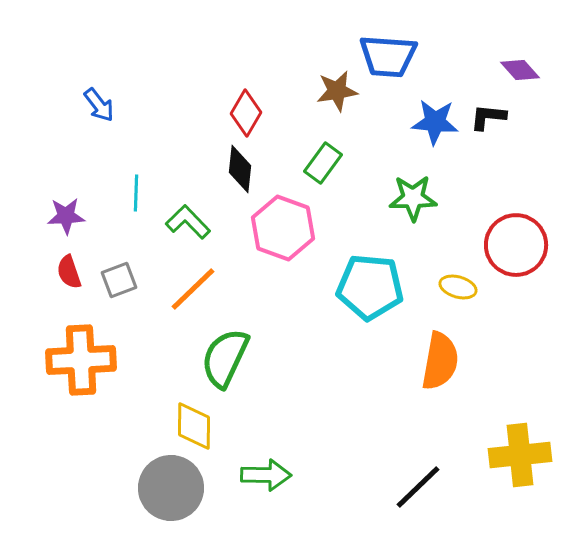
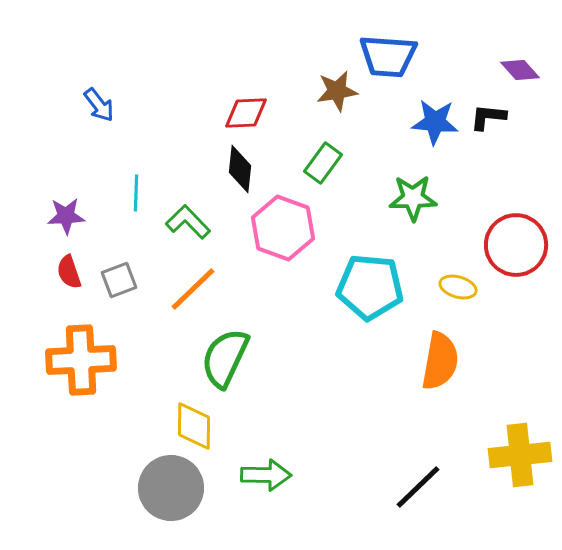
red diamond: rotated 57 degrees clockwise
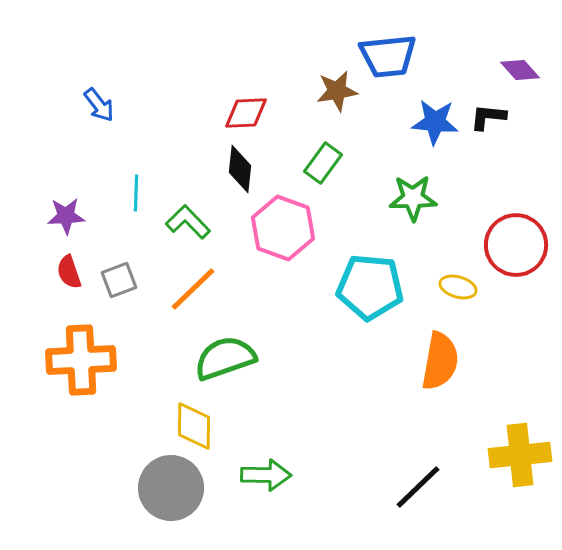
blue trapezoid: rotated 10 degrees counterclockwise
green semicircle: rotated 46 degrees clockwise
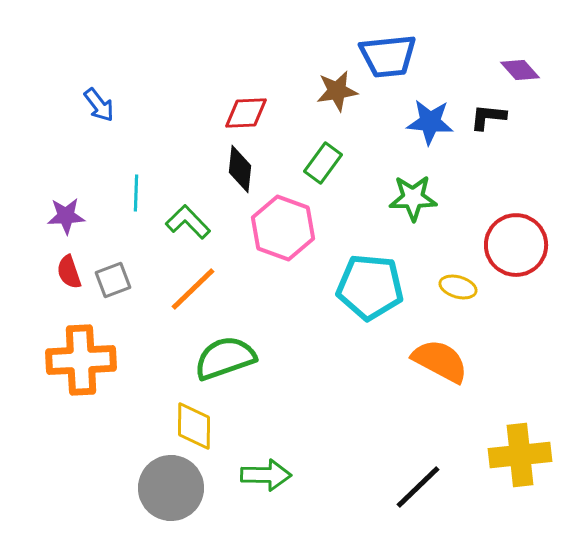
blue star: moved 5 px left
gray square: moved 6 px left
orange semicircle: rotated 72 degrees counterclockwise
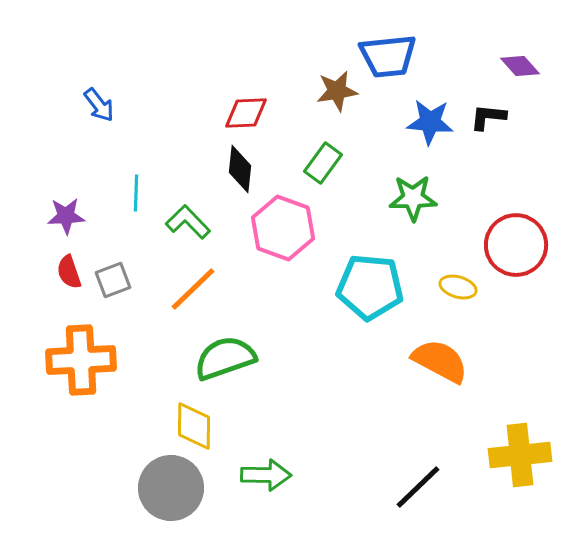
purple diamond: moved 4 px up
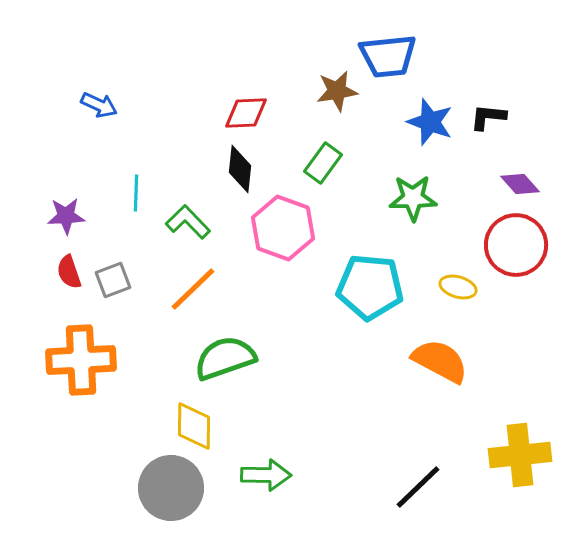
purple diamond: moved 118 px down
blue arrow: rotated 27 degrees counterclockwise
blue star: rotated 15 degrees clockwise
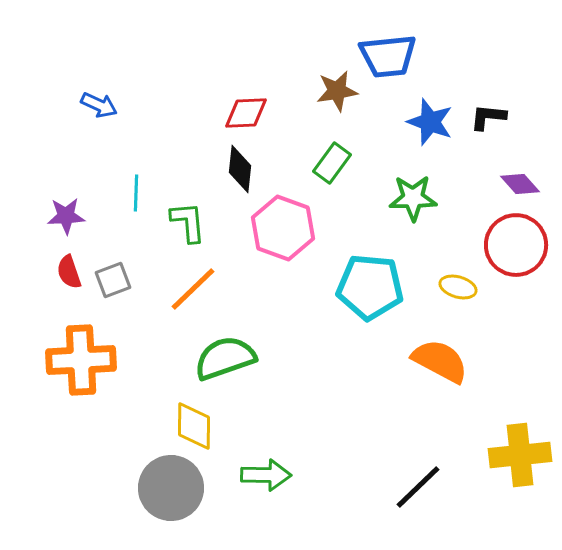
green rectangle: moved 9 px right
green L-shape: rotated 39 degrees clockwise
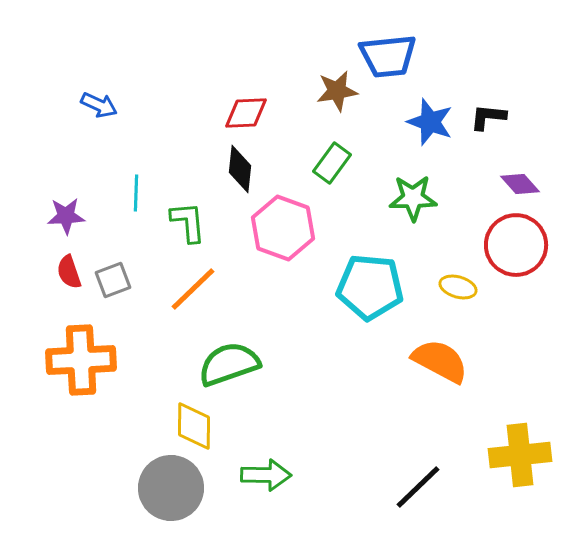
green semicircle: moved 4 px right, 6 px down
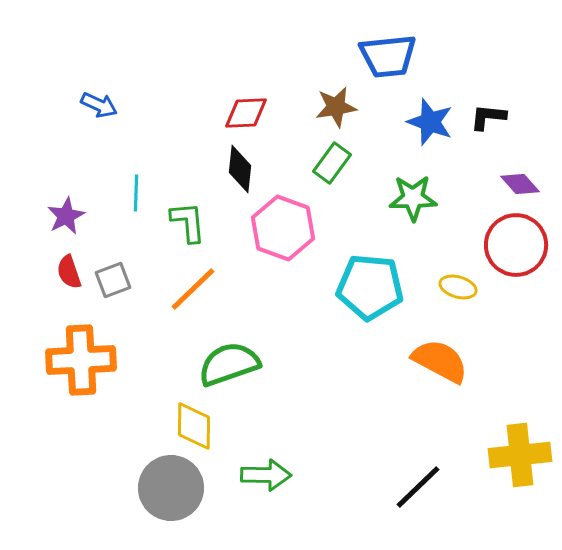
brown star: moved 1 px left, 16 px down
purple star: rotated 24 degrees counterclockwise
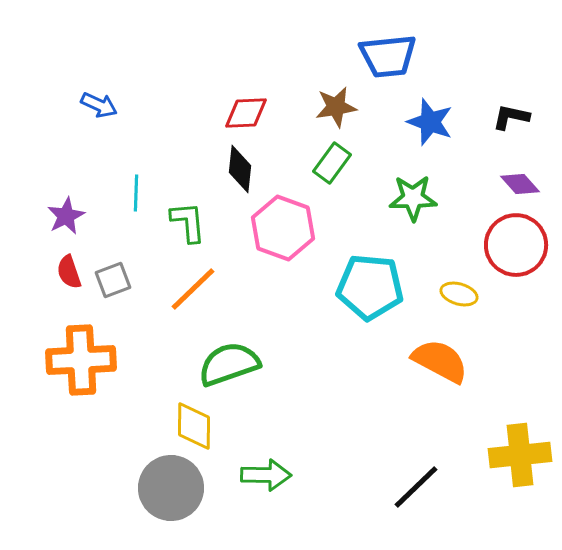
black L-shape: moved 23 px right; rotated 6 degrees clockwise
yellow ellipse: moved 1 px right, 7 px down
black line: moved 2 px left
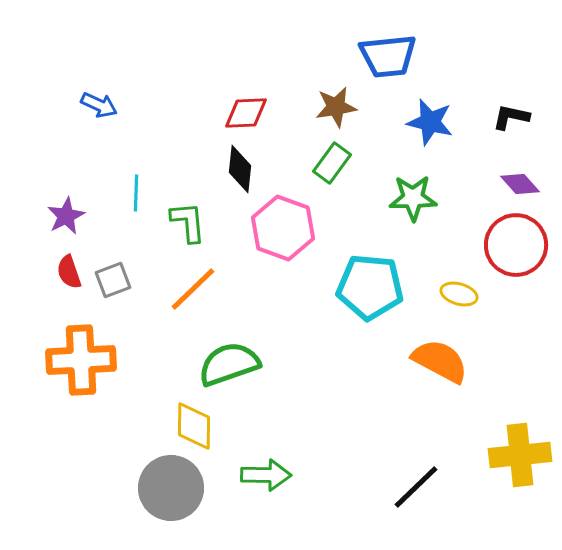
blue star: rotated 6 degrees counterclockwise
